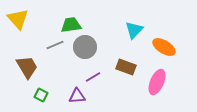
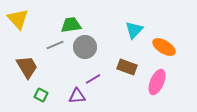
brown rectangle: moved 1 px right
purple line: moved 2 px down
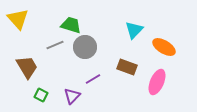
green trapezoid: rotated 25 degrees clockwise
purple triangle: moved 5 px left; rotated 42 degrees counterclockwise
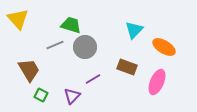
brown trapezoid: moved 2 px right, 3 px down
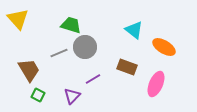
cyan triangle: rotated 36 degrees counterclockwise
gray line: moved 4 px right, 8 px down
pink ellipse: moved 1 px left, 2 px down
green square: moved 3 px left
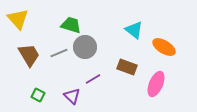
brown trapezoid: moved 15 px up
purple triangle: rotated 30 degrees counterclockwise
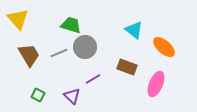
orange ellipse: rotated 10 degrees clockwise
